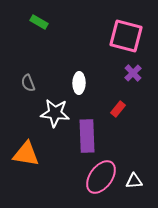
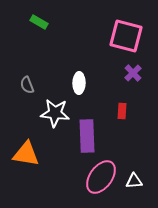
gray semicircle: moved 1 px left, 2 px down
red rectangle: moved 4 px right, 2 px down; rotated 35 degrees counterclockwise
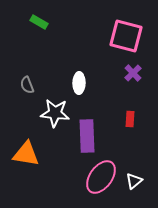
red rectangle: moved 8 px right, 8 px down
white triangle: rotated 36 degrees counterclockwise
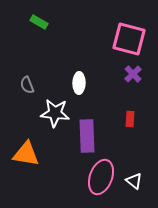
pink square: moved 3 px right, 3 px down
purple cross: moved 1 px down
pink ellipse: rotated 16 degrees counterclockwise
white triangle: rotated 42 degrees counterclockwise
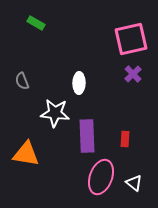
green rectangle: moved 3 px left, 1 px down
pink square: moved 2 px right; rotated 28 degrees counterclockwise
gray semicircle: moved 5 px left, 4 px up
red rectangle: moved 5 px left, 20 px down
white triangle: moved 2 px down
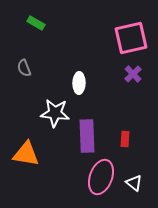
pink square: moved 1 px up
gray semicircle: moved 2 px right, 13 px up
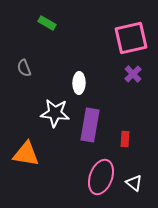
green rectangle: moved 11 px right
purple rectangle: moved 3 px right, 11 px up; rotated 12 degrees clockwise
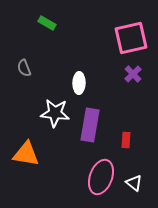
red rectangle: moved 1 px right, 1 px down
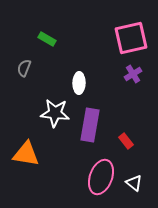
green rectangle: moved 16 px down
gray semicircle: rotated 42 degrees clockwise
purple cross: rotated 12 degrees clockwise
red rectangle: moved 1 px down; rotated 42 degrees counterclockwise
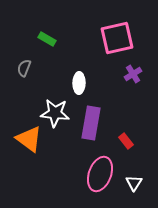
pink square: moved 14 px left
purple rectangle: moved 1 px right, 2 px up
orange triangle: moved 3 px right, 15 px up; rotated 28 degrees clockwise
pink ellipse: moved 1 px left, 3 px up
white triangle: rotated 24 degrees clockwise
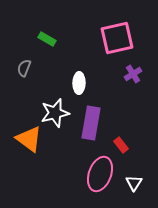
white star: rotated 20 degrees counterclockwise
red rectangle: moved 5 px left, 4 px down
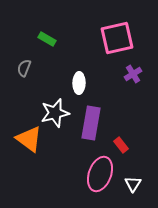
white triangle: moved 1 px left, 1 px down
